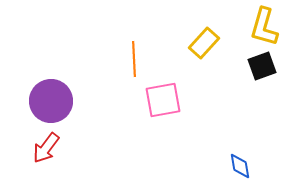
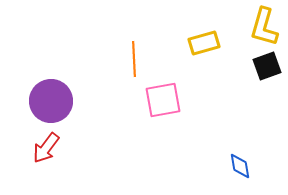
yellow rectangle: rotated 32 degrees clockwise
black square: moved 5 px right
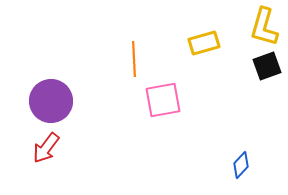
blue diamond: moved 1 px right, 1 px up; rotated 52 degrees clockwise
